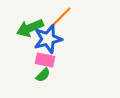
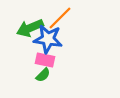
blue star: rotated 24 degrees clockwise
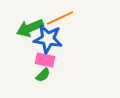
orange line: rotated 20 degrees clockwise
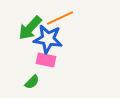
green arrow: rotated 24 degrees counterclockwise
pink rectangle: moved 1 px right
green semicircle: moved 11 px left, 7 px down
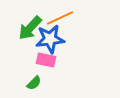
blue star: moved 2 px right; rotated 16 degrees counterclockwise
green semicircle: moved 2 px right, 1 px down
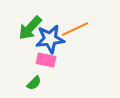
orange line: moved 15 px right, 11 px down
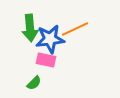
green arrow: rotated 48 degrees counterclockwise
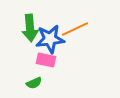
green semicircle: rotated 21 degrees clockwise
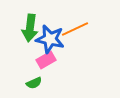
green arrow: rotated 12 degrees clockwise
blue star: rotated 20 degrees clockwise
pink rectangle: rotated 42 degrees counterclockwise
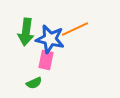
green arrow: moved 4 px left, 4 px down
pink rectangle: rotated 48 degrees counterclockwise
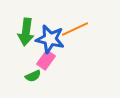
pink rectangle: rotated 24 degrees clockwise
green semicircle: moved 1 px left, 7 px up
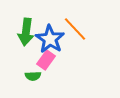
orange line: rotated 72 degrees clockwise
blue star: rotated 20 degrees clockwise
green semicircle: rotated 21 degrees clockwise
